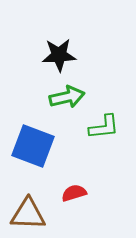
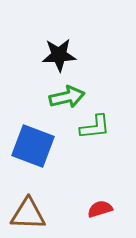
green L-shape: moved 9 px left
red semicircle: moved 26 px right, 16 px down
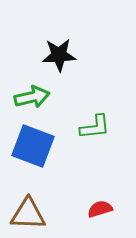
green arrow: moved 35 px left
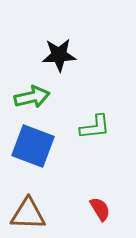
red semicircle: rotated 75 degrees clockwise
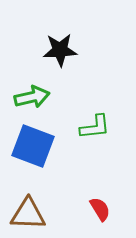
black star: moved 1 px right, 5 px up
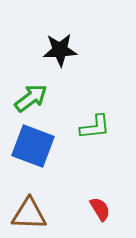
green arrow: moved 1 px left, 1 px down; rotated 24 degrees counterclockwise
brown triangle: moved 1 px right
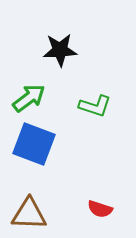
green arrow: moved 2 px left
green L-shape: moved 21 px up; rotated 24 degrees clockwise
blue square: moved 1 px right, 2 px up
red semicircle: rotated 140 degrees clockwise
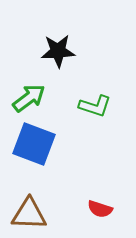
black star: moved 2 px left, 1 px down
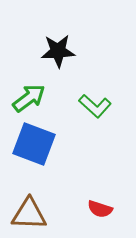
green L-shape: rotated 24 degrees clockwise
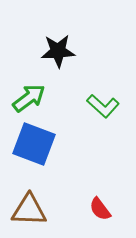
green L-shape: moved 8 px right
red semicircle: rotated 35 degrees clockwise
brown triangle: moved 4 px up
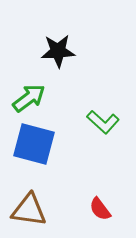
green L-shape: moved 16 px down
blue square: rotated 6 degrees counterclockwise
brown triangle: rotated 6 degrees clockwise
